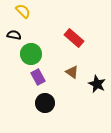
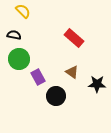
green circle: moved 12 px left, 5 px down
black star: rotated 24 degrees counterclockwise
black circle: moved 11 px right, 7 px up
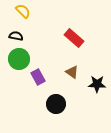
black semicircle: moved 2 px right, 1 px down
black circle: moved 8 px down
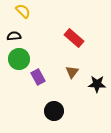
black semicircle: moved 2 px left; rotated 16 degrees counterclockwise
brown triangle: rotated 32 degrees clockwise
black circle: moved 2 px left, 7 px down
